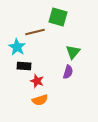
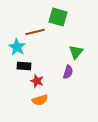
green triangle: moved 3 px right
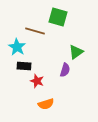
brown line: moved 1 px up; rotated 30 degrees clockwise
green triangle: rotated 14 degrees clockwise
purple semicircle: moved 3 px left, 2 px up
orange semicircle: moved 6 px right, 4 px down
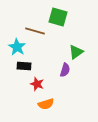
red star: moved 3 px down
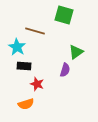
green square: moved 6 px right, 2 px up
orange semicircle: moved 20 px left
